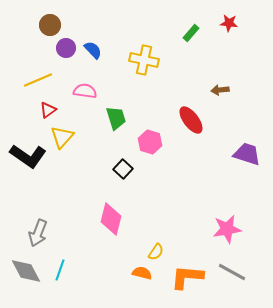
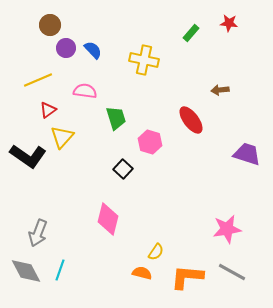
pink diamond: moved 3 px left
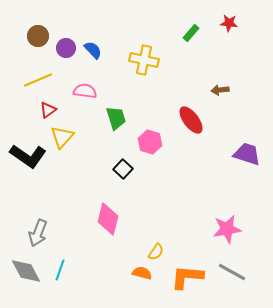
brown circle: moved 12 px left, 11 px down
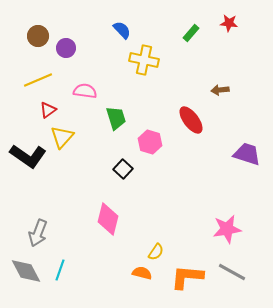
blue semicircle: moved 29 px right, 20 px up
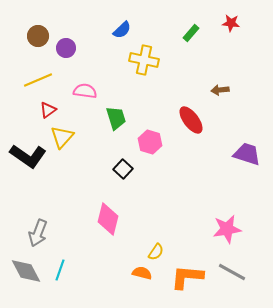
red star: moved 2 px right
blue semicircle: rotated 90 degrees clockwise
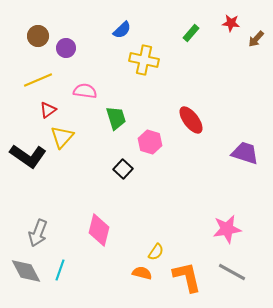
brown arrow: moved 36 px right, 51 px up; rotated 42 degrees counterclockwise
purple trapezoid: moved 2 px left, 1 px up
pink diamond: moved 9 px left, 11 px down
orange L-shape: rotated 72 degrees clockwise
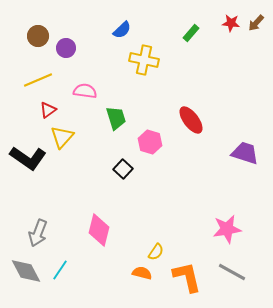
brown arrow: moved 16 px up
black L-shape: moved 2 px down
cyan line: rotated 15 degrees clockwise
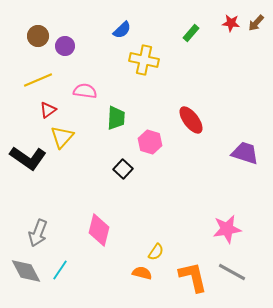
purple circle: moved 1 px left, 2 px up
green trapezoid: rotated 20 degrees clockwise
orange L-shape: moved 6 px right
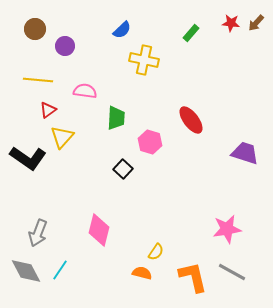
brown circle: moved 3 px left, 7 px up
yellow line: rotated 28 degrees clockwise
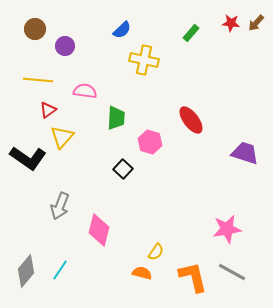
gray arrow: moved 22 px right, 27 px up
gray diamond: rotated 68 degrees clockwise
